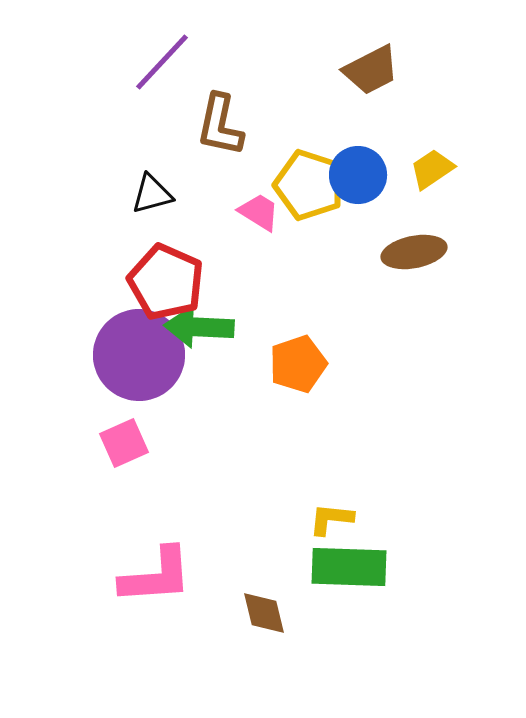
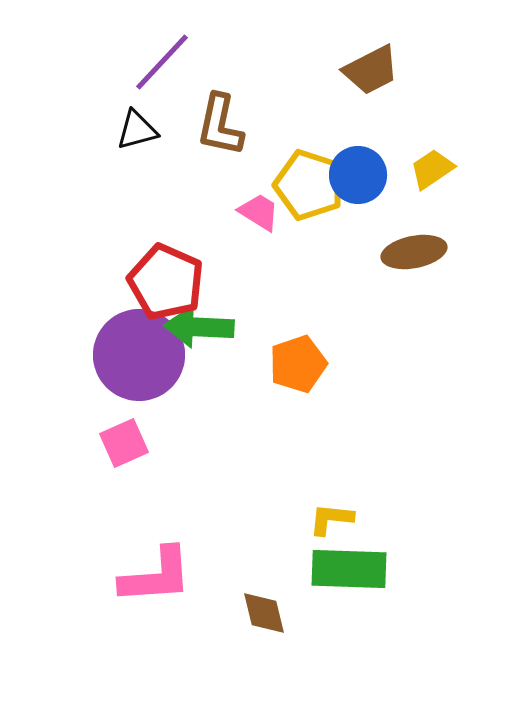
black triangle: moved 15 px left, 64 px up
green rectangle: moved 2 px down
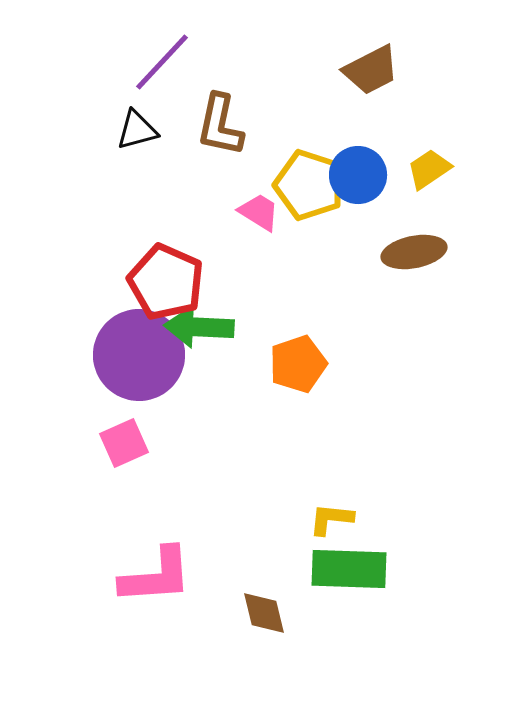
yellow trapezoid: moved 3 px left
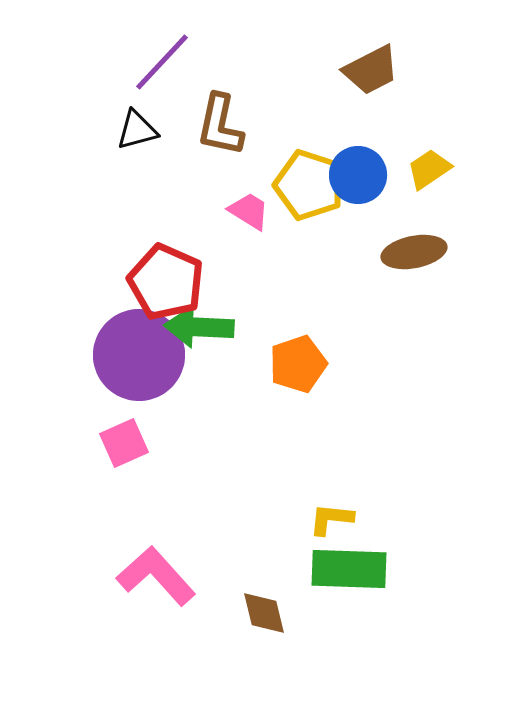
pink trapezoid: moved 10 px left, 1 px up
pink L-shape: rotated 128 degrees counterclockwise
